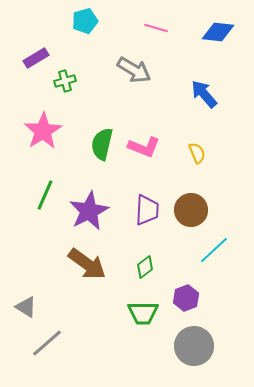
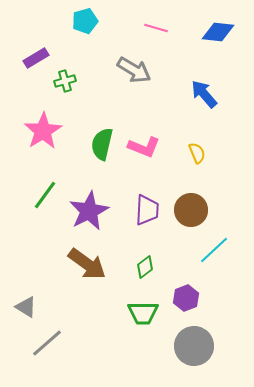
green line: rotated 12 degrees clockwise
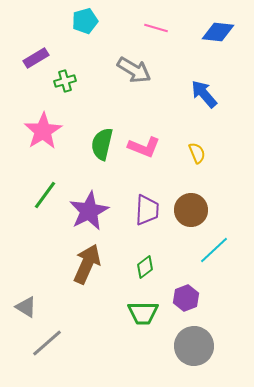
brown arrow: rotated 102 degrees counterclockwise
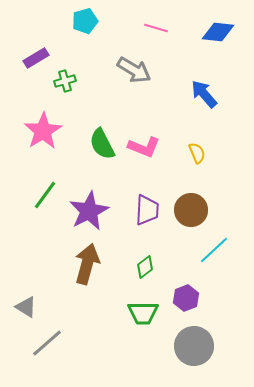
green semicircle: rotated 40 degrees counterclockwise
brown arrow: rotated 9 degrees counterclockwise
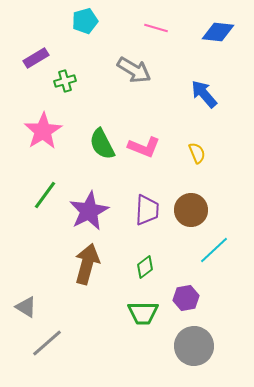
purple hexagon: rotated 10 degrees clockwise
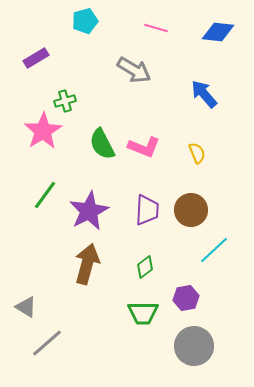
green cross: moved 20 px down
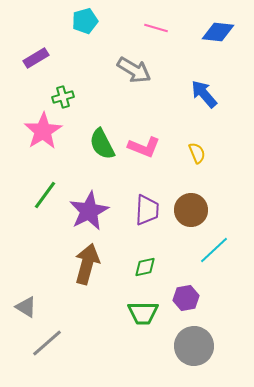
green cross: moved 2 px left, 4 px up
green diamond: rotated 25 degrees clockwise
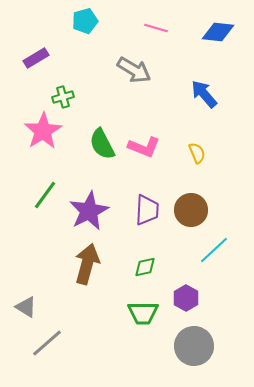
purple hexagon: rotated 20 degrees counterclockwise
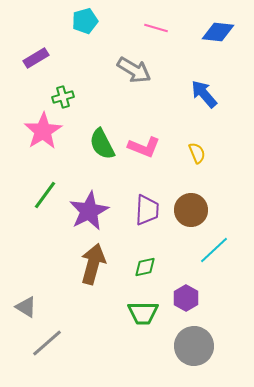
brown arrow: moved 6 px right
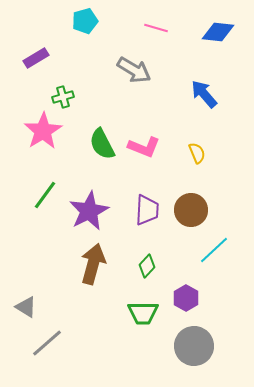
green diamond: moved 2 px right, 1 px up; rotated 35 degrees counterclockwise
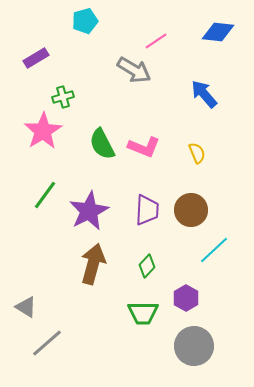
pink line: moved 13 px down; rotated 50 degrees counterclockwise
